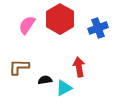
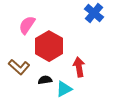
red hexagon: moved 11 px left, 27 px down
blue cross: moved 4 px left, 15 px up; rotated 30 degrees counterclockwise
brown L-shape: rotated 140 degrees counterclockwise
cyan triangle: moved 1 px down
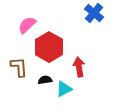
pink semicircle: rotated 12 degrees clockwise
red hexagon: moved 1 px down
brown L-shape: rotated 135 degrees counterclockwise
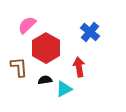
blue cross: moved 4 px left, 19 px down
red hexagon: moved 3 px left, 1 px down
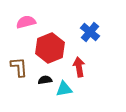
pink semicircle: moved 1 px left, 3 px up; rotated 30 degrees clockwise
red hexagon: moved 4 px right; rotated 8 degrees clockwise
cyan triangle: rotated 18 degrees clockwise
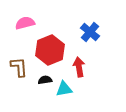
pink semicircle: moved 1 px left, 1 px down
red hexagon: moved 2 px down
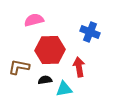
pink semicircle: moved 9 px right, 3 px up
blue cross: rotated 18 degrees counterclockwise
red hexagon: rotated 20 degrees clockwise
brown L-shape: rotated 75 degrees counterclockwise
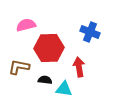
pink semicircle: moved 8 px left, 5 px down
red hexagon: moved 1 px left, 2 px up
black semicircle: rotated 16 degrees clockwise
cyan triangle: rotated 18 degrees clockwise
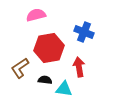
pink semicircle: moved 10 px right, 10 px up
blue cross: moved 6 px left
red hexagon: rotated 8 degrees counterclockwise
brown L-shape: moved 1 px right, 1 px down; rotated 45 degrees counterclockwise
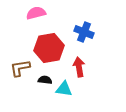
pink semicircle: moved 2 px up
brown L-shape: rotated 25 degrees clockwise
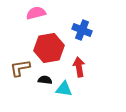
blue cross: moved 2 px left, 2 px up
